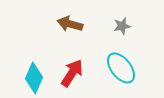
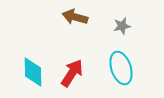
brown arrow: moved 5 px right, 7 px up
cyan ellipse: rotated 20 degrees clockwise
cyan diamond: moved 1 px left, 6 px up; rotated 24 degrees counterclockwise
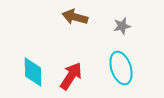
red arrow: moved 1 px left, 3 px down
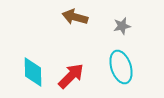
cyan ellipse: moved 1 px up
red arrow: rotated 12 degrees clockwise
